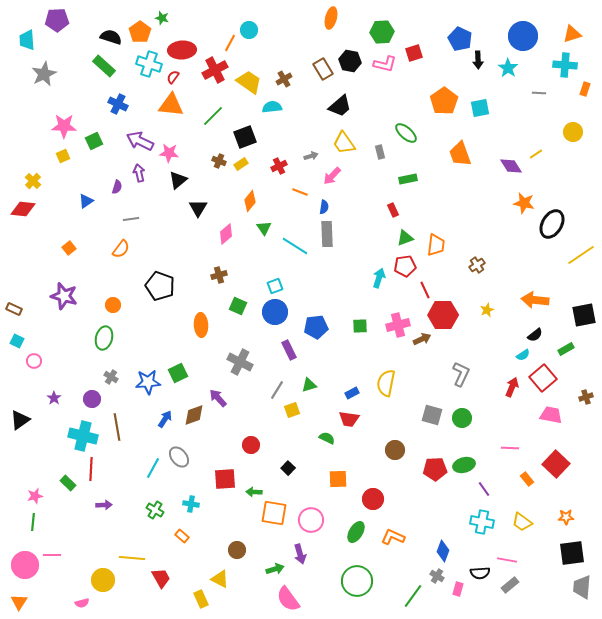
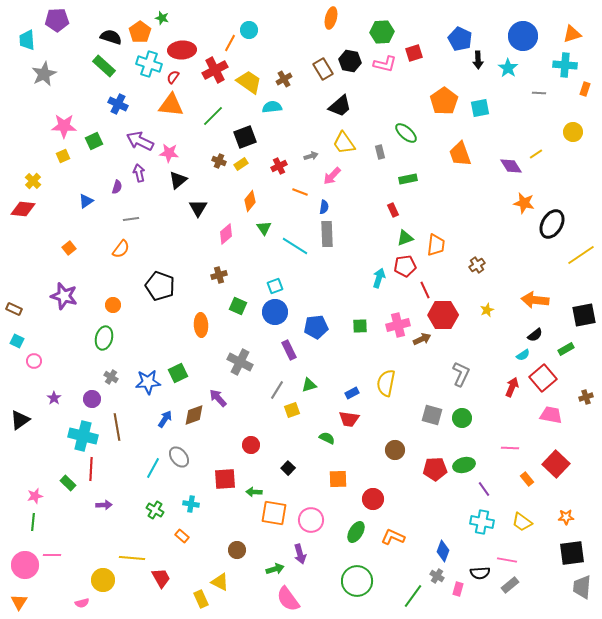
yellow triangle at (220, 579): moved 3 px down
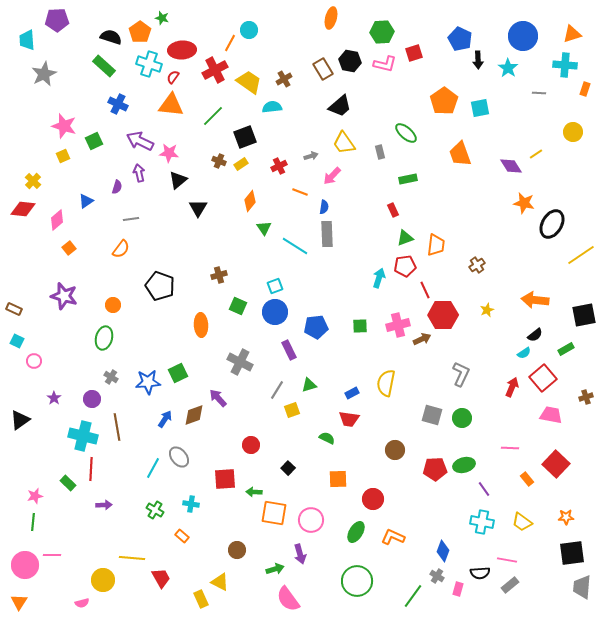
pink star at (64, 126): rotated 15 degrees clockwise
pink diamond at (226, 234): moved 169 px left, 14 px up
cyan semicircle at (523, 355): moved 1 px right, 2 px up
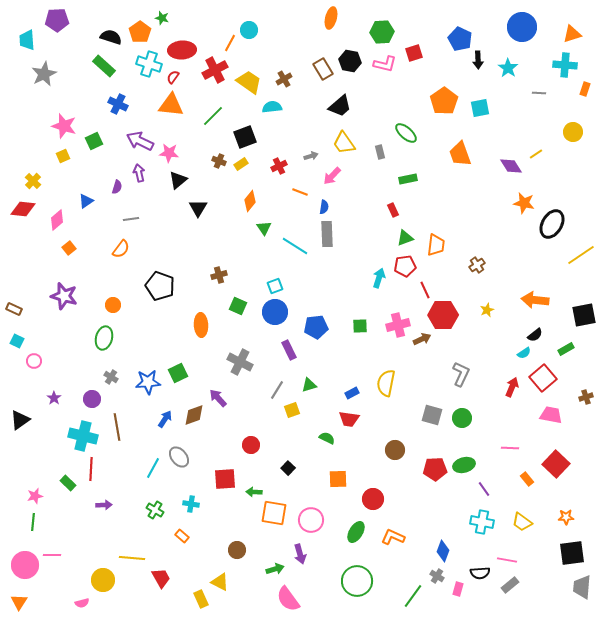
blue circle at (523, 36): moved 1 px left, 9 px up
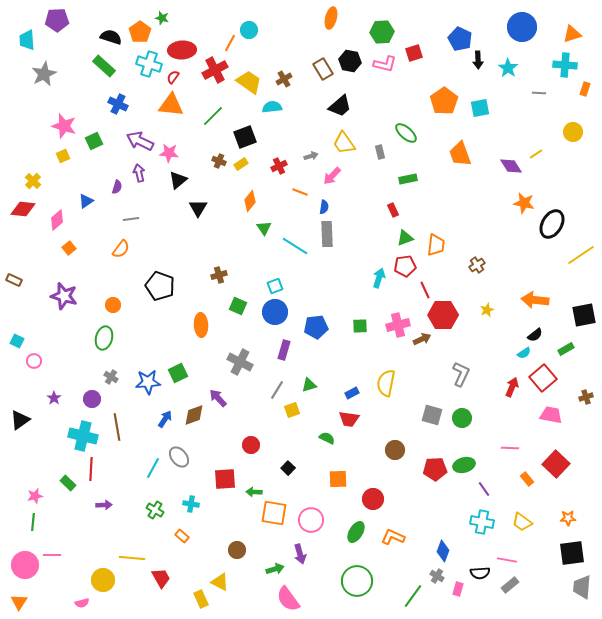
brown rectangle at (14, 309): moved 29 px up
purple rectangle at (289, 350): moved 5 px left; rotated 42 degrees clockwise
orange star at (566, 517): moved 2 px right, 1 px down
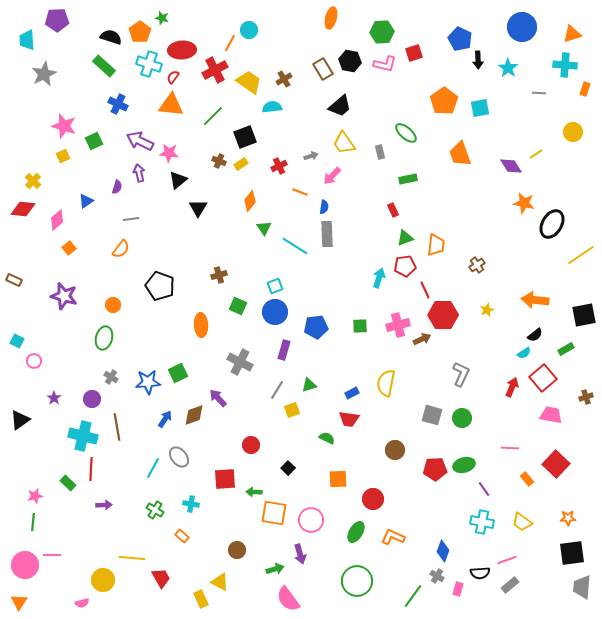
pink line at (507, 560): rotated 30 degrees counterclockwise
